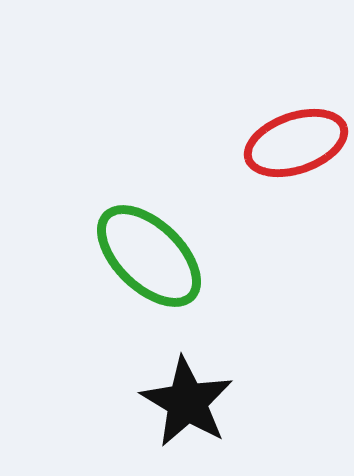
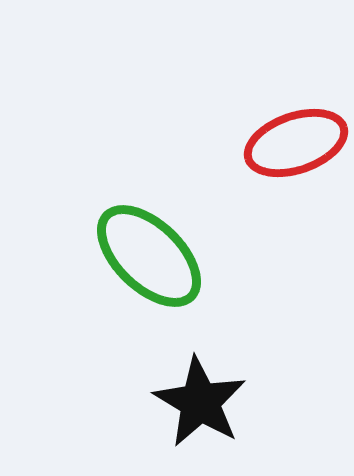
black star: moved 13 px right
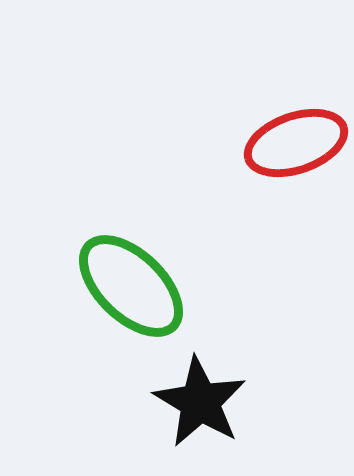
green ellipse: moved 18 px left, 30 px down
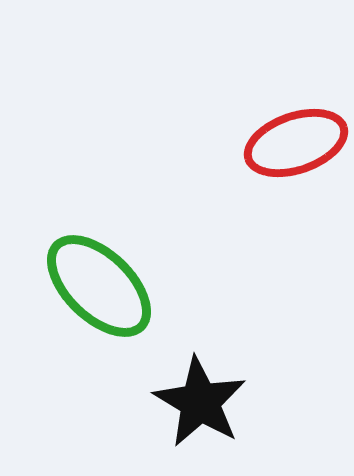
green ellipse: moved 32 px left
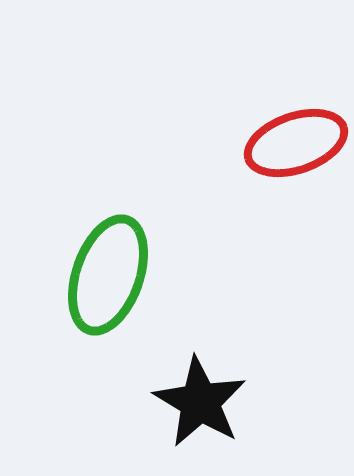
green ellipse: moved 9 px right, 11 px up; rotated 65 degrees clockwise
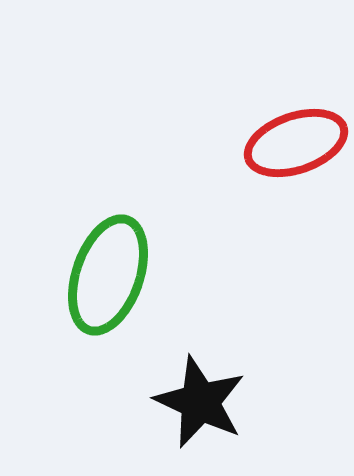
black star: rotated 6 degrees counterclockwise
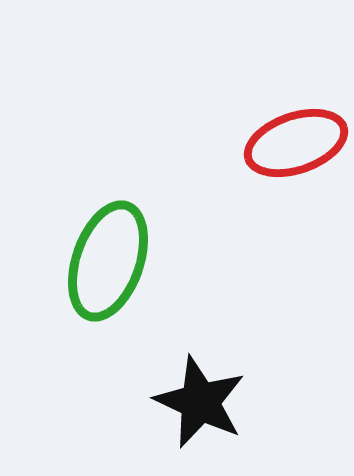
green ellipse: moved 14 px up
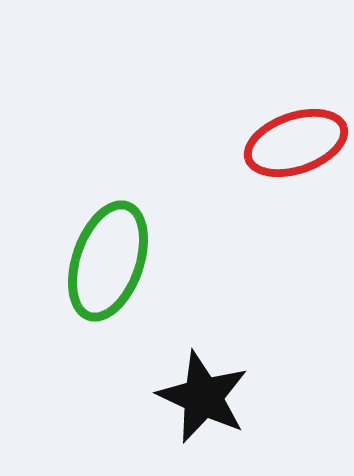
black star: moved 3 px right, 5 px up
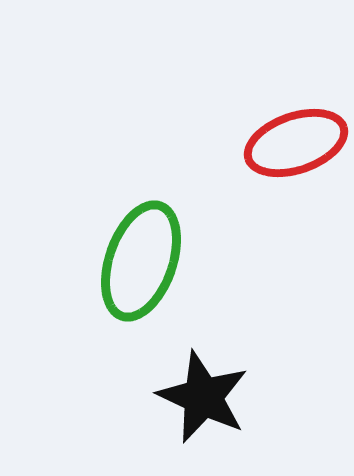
green ellipse: moved 33 px right
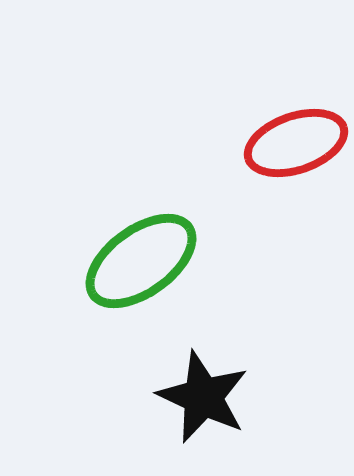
green ellipse: rotated 35 degrees clockwise
